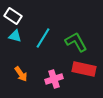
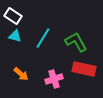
orange arrow: rotated 14 degrees counterclockwise
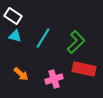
green L-shape: rotated 75 degrees clockwise
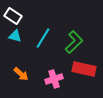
green L-shape: moved 2 px left
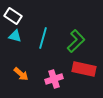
cyan line: rotated 15 degrees counterclockwise
green L-shape: moved 2 px right, 1 px up
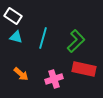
cyan triangle: moved 1 px right, 1 px down
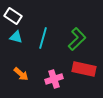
green L-shape: moved 1 px right, 2 px up
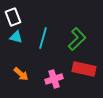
white rectangle: moved 1 px down; rotated 36 degrees clockwise
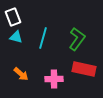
green L-shape: rotated 10 degrees counterclockwise
pink cross: rotated 18 degrees clockwise
